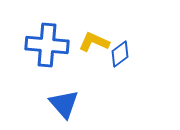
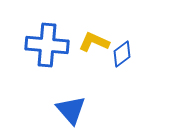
blue diamond: moved 2 px right
blue triangle: moved 7 px right, 6 px down
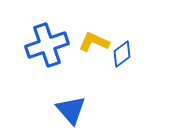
blue cross: rotated 24 degrees counterclockwise
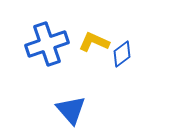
blue cross: moved 1 px up
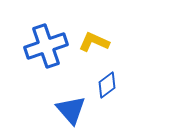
blue cross: moved 1 px left, 2 px down
blue diamond: moved 15 px left, 31 px down
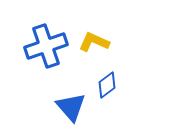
blue triangle: moved 3 px up
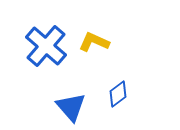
blue cross: rotated 30 degrees counterclockwise
blue diamond: moved 11 px right, 9 px down
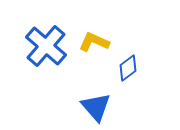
blue diamond: moved 10 px right, 26 px up
blue triangle: moved 25 px right
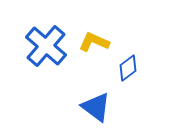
blue triangle: rotated 12 degrees counterclockwise
